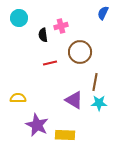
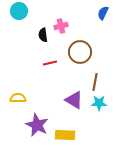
cyan circle: moved 7 px up
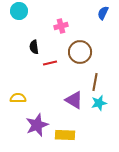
black semicircle: moved 9 px left, 12 px down
cyan star: rotated 14 degrees counterclockwise
purple star: rotated 25 degrees clockwise
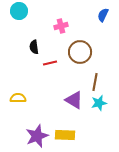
blue semicircle: moved 2 px down
purple star: moved 11 px down
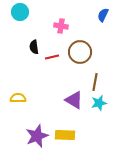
cyan circle: moved 1 px right, 1 px down
pink cross: rotated 24 degrees clockwise
red line: moved 2 px right, 6 px up
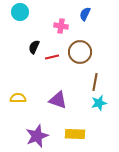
blue semicircle: moved 18 px left, 1 px up
black semicircle: rotated 32 degrees clockwise
purple triangle: moved 16 px left; rotated 12 degrees counterclockwise
yellow rectangle: moved 10 px right, 1 px up
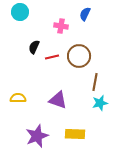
brown circle: moved 1 px left, 4 px down
cyan star: moved 1 px right
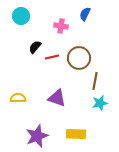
cyan circle: moved 1 px right, 4 px down
black semicircle: moved 1 px right; rotated 16 degrees clockwise
brown circle: moved 2 px down
brown line: moved 1 px up
purple triangle: moved 1 px left, 2 px up
yellow rectangle: moved 1 px right
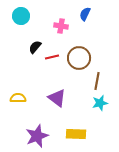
brown line: moved 2 px right
purple triangle: rotated 18 degrees clockwise
